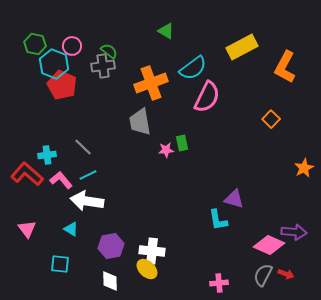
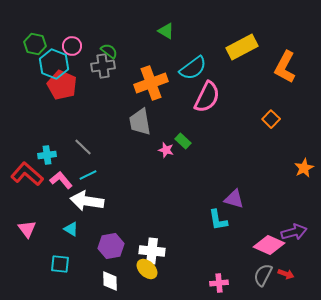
green rectangle: moved 1 px right, 2 px up; rotated 35 degrees counterclockwise
pink star: rotated 21 degrees clockwise
purple arrow: rotated 20 degrees counterclockwise
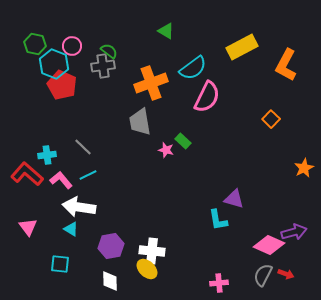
orange L-shape: moved 1 px right, 2 px up
white arrow: moved 8 px left, 6 px down
pink triangle: moved 1 px right, 2 px up
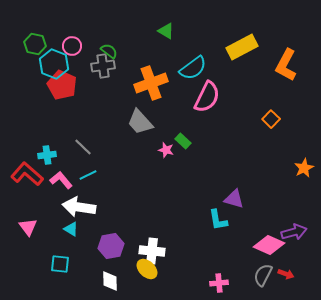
gray trapezoid: rotated 32 degrees counterclockwise
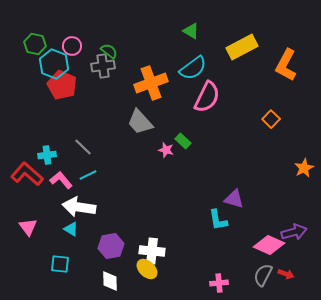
green triangle: moved 25 px right
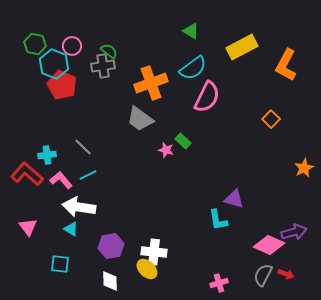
gray trapezoid: moved 3 px up; rotated 12 degrees counterclockwise
white cross: moved 2 px right, 1 px down
pink cross: rotated 12 degrees counterclockwise
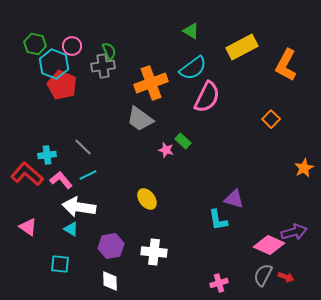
green semicircle: rotated 30 degrees clockwise
pink triangle: rotated 18 degrees counterclockwise
yellow ellipse: moved 70 px up; rotated 10 degrees clockwise
red arrow: moved 3 px down
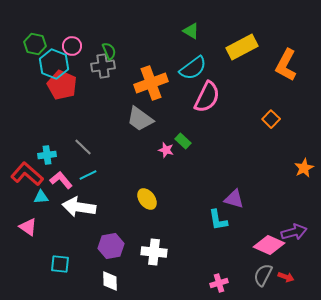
cyan triangle: moved 30 px left, 32 px up; rotated 35 degrees counterclockwise
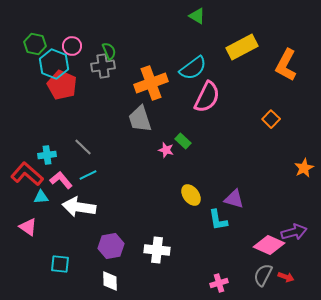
green triangle: moved 6 px right, 15 px up
gray trapezoid: rotated 36 degrees clockwise
yellow ellipse: moved 44 px right, 4 px up
white cross: moved 3 px right, 2 px up
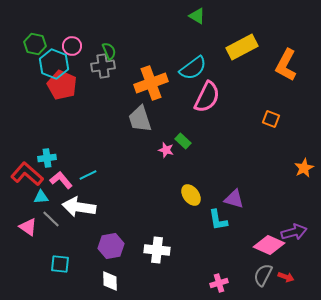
orange square: rotated 24 degrees counterclockwise
gray line: moved 32 px left, 72 px down
cyan cross: moved 3 px down
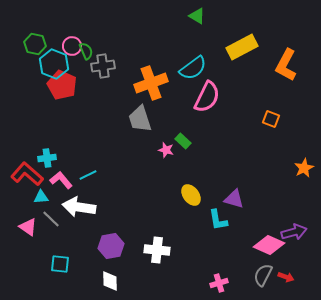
green semicircle: moved 23 px left
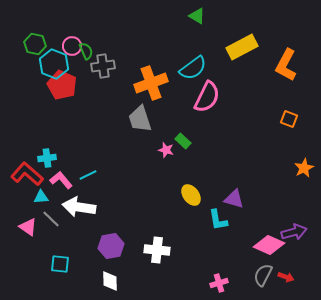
orange square: moved 18 px right
